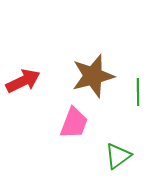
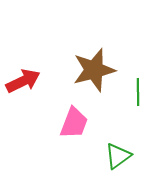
brown star: moved 1 px right, 6 px up
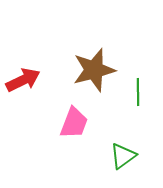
red arrow: moved 1 px up
green triangle: moved 5 px right
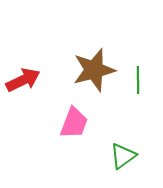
green line: moved 12 px up
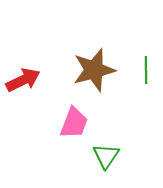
green line: moved 8 px right, 10 px up
green triangle: moved 17 px left; rotated 20 degrees counterclockwise
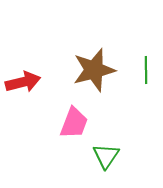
red arrow: moved 2 px down; rotated 12 degrees clockwise
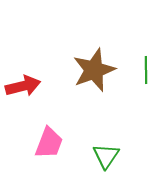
brown star: rotated 6 degrees counterclockwise
red arrow: moved 4 px down
pink trapezoid: moved 25 px left, 20 px down
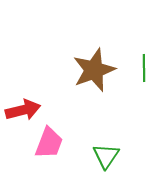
green line: moved 2 px left, 2 px up
red arrow: moved 24 px down
